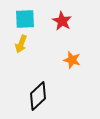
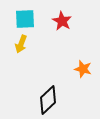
orange star: moved 11 px right, 9 px down
black diamond: moved 10 px right, 4 px down
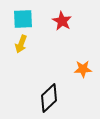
cyan square: moved 2 px left
orange star: rotated 18 degrees counterclockwise
black diamond: moved 1 px right, 2 px up
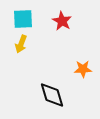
black diamond: moved 3 px right, 3 px up; rotated 64 degrees counterclockwise
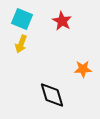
cyan square: moved 1 px left; rotated 25 degrees clockwise
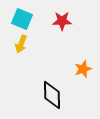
red star: rotated 30 degrees counterclockwise
orange star: rotated 18 degrees counterclockwise
black diamond: rotated 16 degrees clockwise
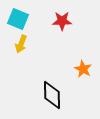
cyan square: moved 4 px left
orange star: rotated 24 degrees counterclockwise
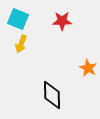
orange star: moved 5 px right, 1 px up
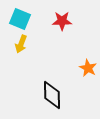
cyan square: moved 2 px right
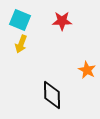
cyan square: moved 1 px down
orange star: moved 1 px left, 2 px down
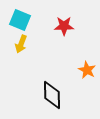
red star: moved 2 px right, 5 px down
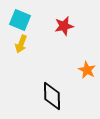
red star: rotated 12 degrees counterclockwise
black diamond: moved 1 px down
